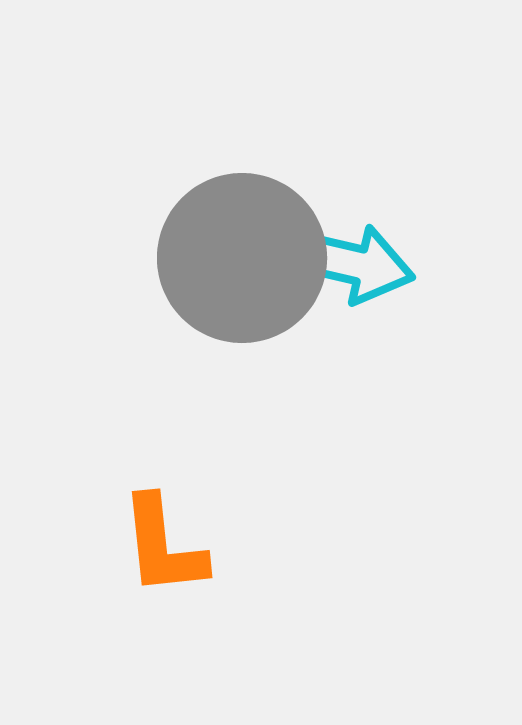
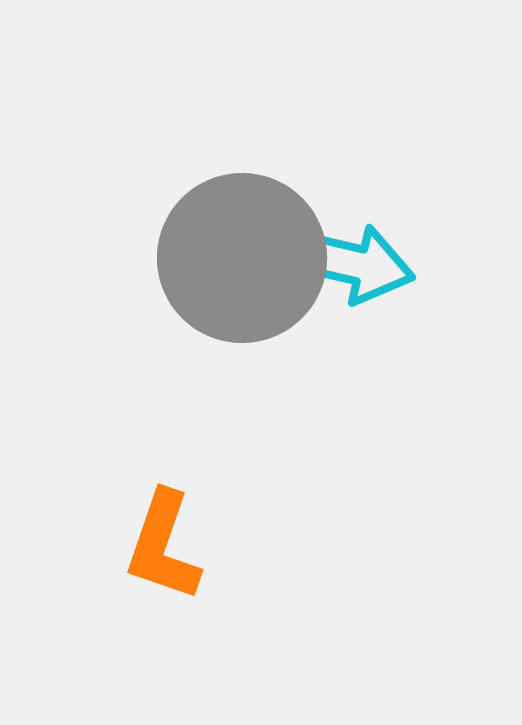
orange L-shape: rotated 25 degrees clockwise
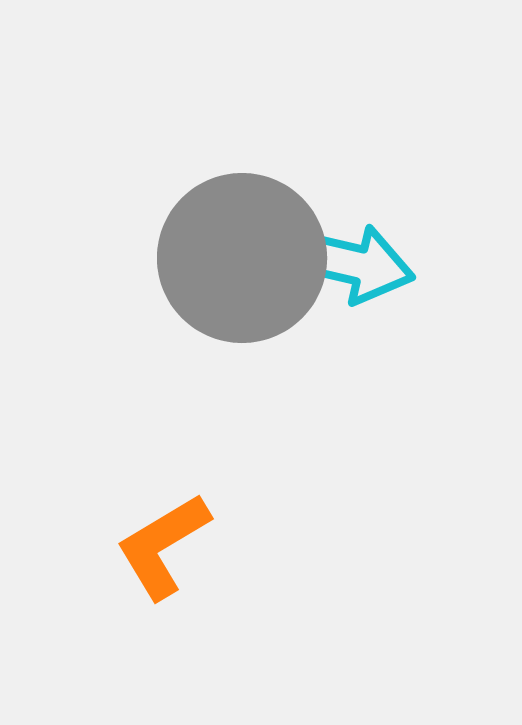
orange L-shape: rotated 40 degrees clockwise
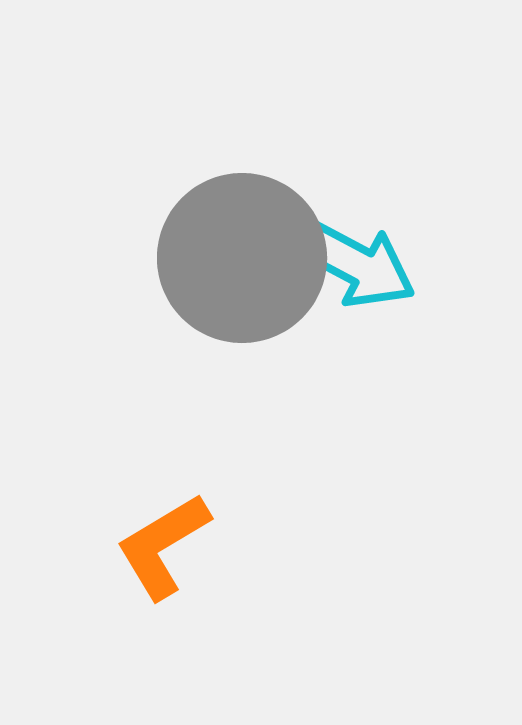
cyan arrow: moved 4 px right; rotated 15 degrees clockwise
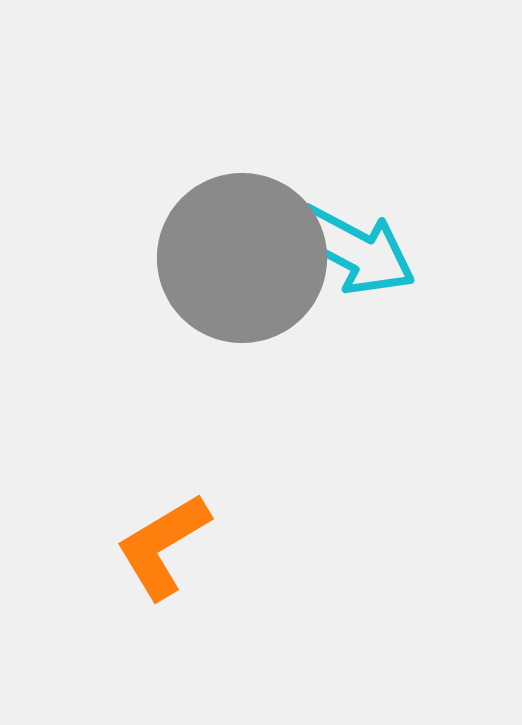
cyan arrow: moved 13 px up
